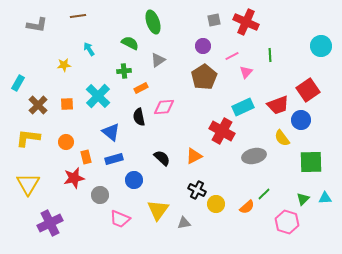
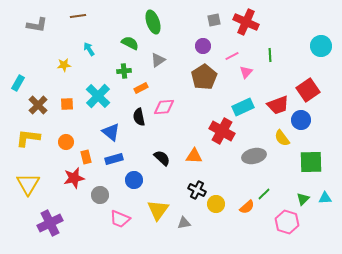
orange triangle at (194, 156): rotated 30 degrees clockwise
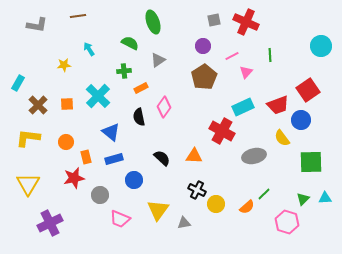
pink diamond at (164, 107): rotated 50 degrees counterclockwise
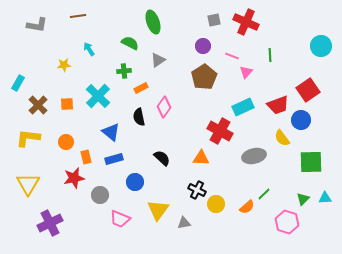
pink line at (232, 56): rotated 48 degrees clockwise
red cross at (222, 131): moved 2 px left
orange triangle at (194, 156): moved 7 px right, 2 px down
blue circle at (134, 180): moved 1 px right, 2 px down
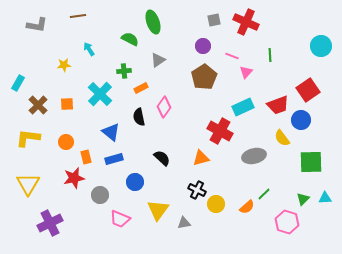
green semicircle at (130, 43): moved 4 px up
cyan cross at (98, 96): moved 2 px right, 2 px up
orange triangle at (201, 158): rotated 18 degrees counterclockwise
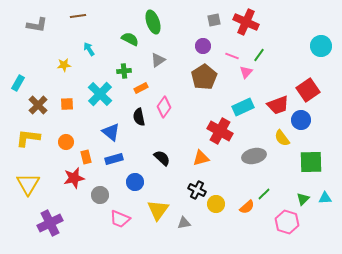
green line at (270, 55): moved 11 px left; rotated 40 degrees clockwise
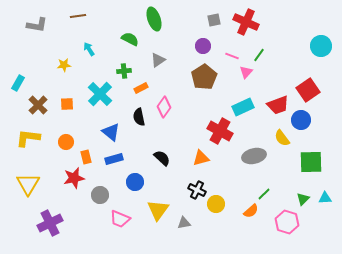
green ellipse at (153, 22): moved 1 px right, 3 px up
orange semicircle at (247, 207): moved 4 px right, 4 px down
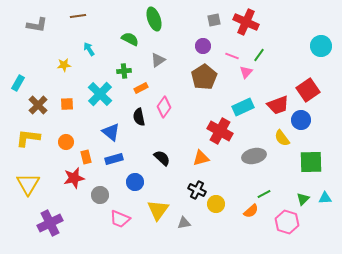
green line at (264, 194): rotated 16 degrees clockwise
